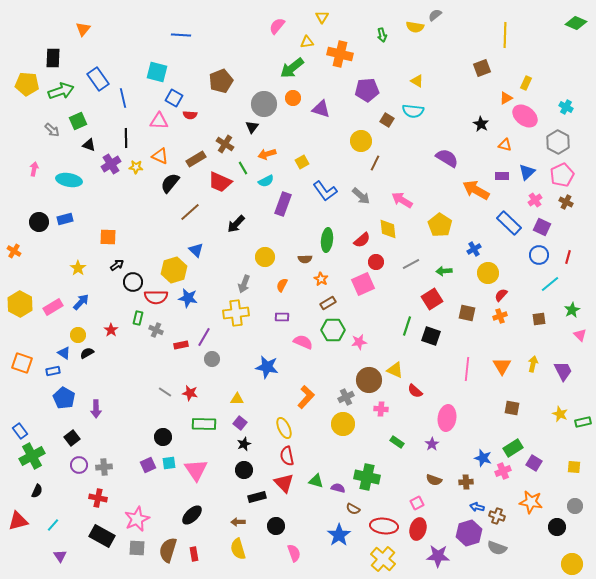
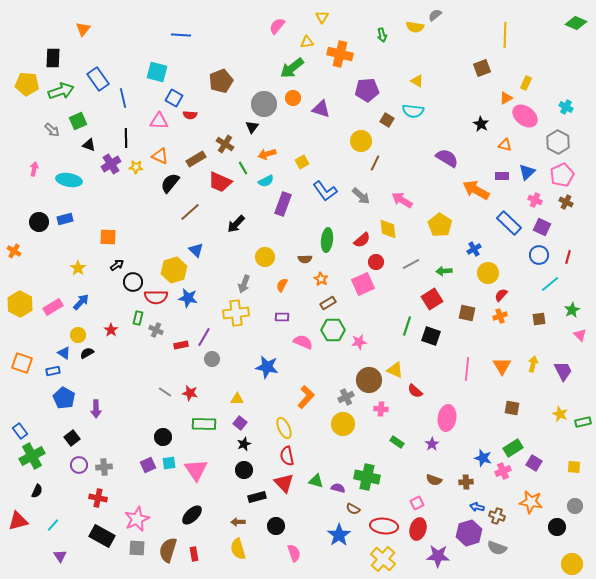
pink cross at (535, 200): rotated 32 degrees counterclockwise
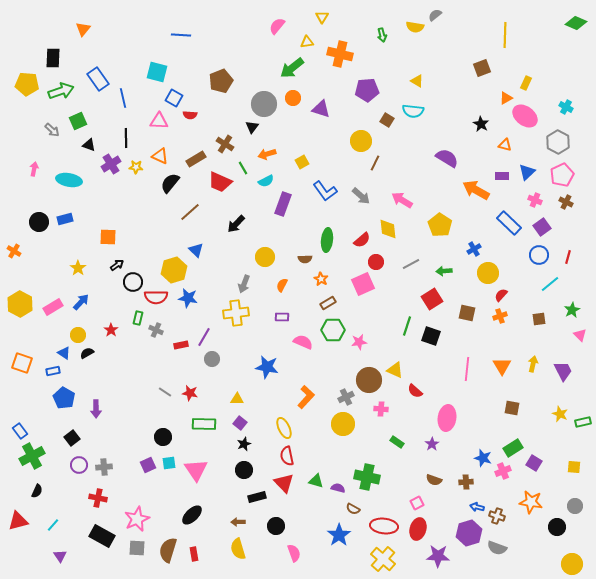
purple square at (542, 227): rotated 30 degrees clockwise
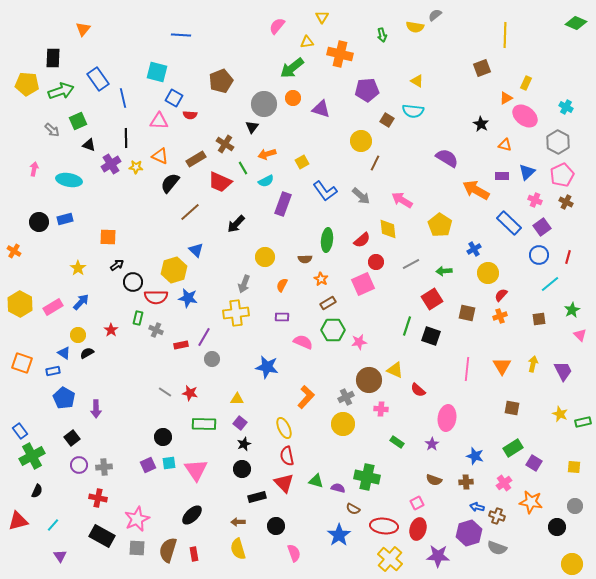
red semicircle at (415, 391): moved 3 px right, 1 px up
blue star at (483, 458): moved 8 px left, 2 px up
black circle at (244, 470): moved 2 px left, 1 px up
pink cross at (503, 471): moved 1 px right, 12 px down; rotated 14 degrees counterclockwise
yellow cross at (383, 559): moved 7 px right
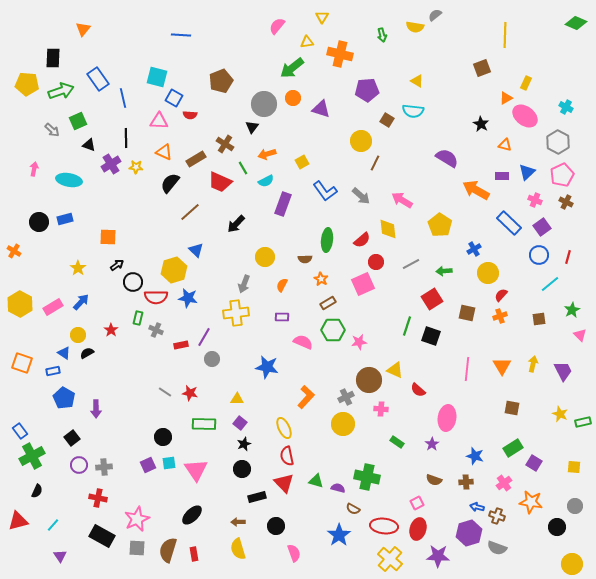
cyan square at (157, 72): moved 5 px down
orange triangle at (160, 156): moved 4 px right, 4 px up
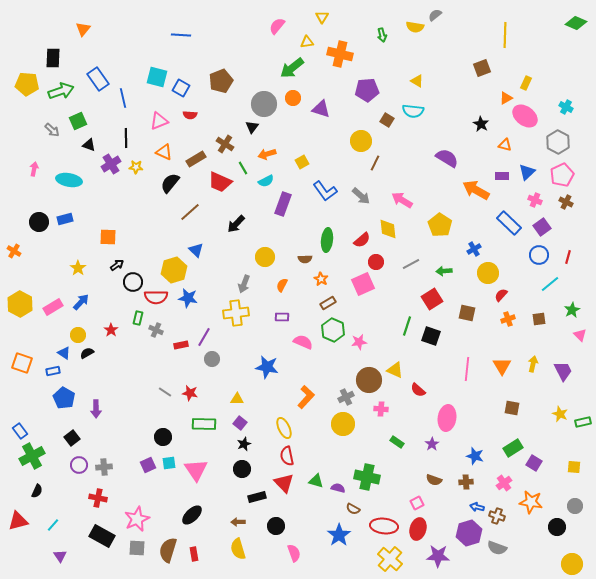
blue square at (174, 98): moved 7 px right, 10 px up
pink triangle at (159, 121): rotated 24 degrees counterclockwise
orange cross at (500, 316): moved 8 px right, 3 px down
green hexagon at (333, 330): rotated 25 degrees clockwise
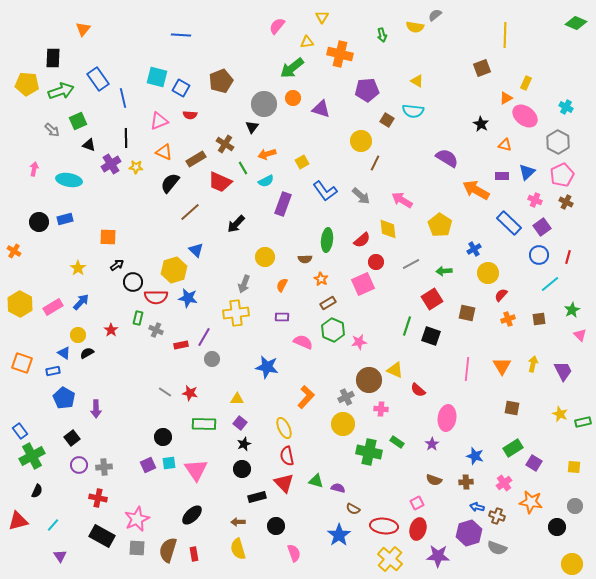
green cross at (367, 477): moved 2 px right, 25 px up
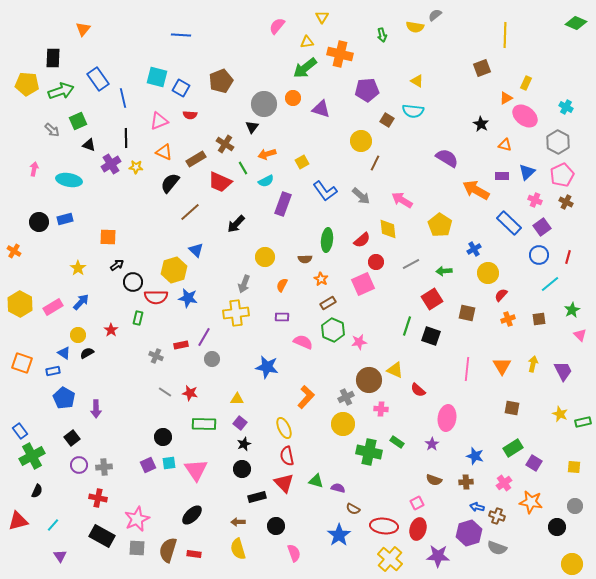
green arrow at (292, 68): moved 13 px right
gray cross at (156, 330): moved 26 px down
red rectangle at (194, 554): rotated 72 degrees counterclockwise
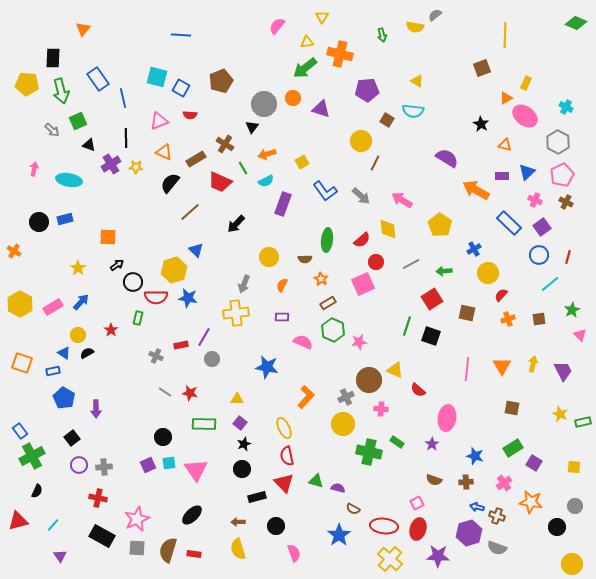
green arrow at (61, 91): rotated 95 degrees clockwise
yellow circle at (265, 257): moved 4 px right
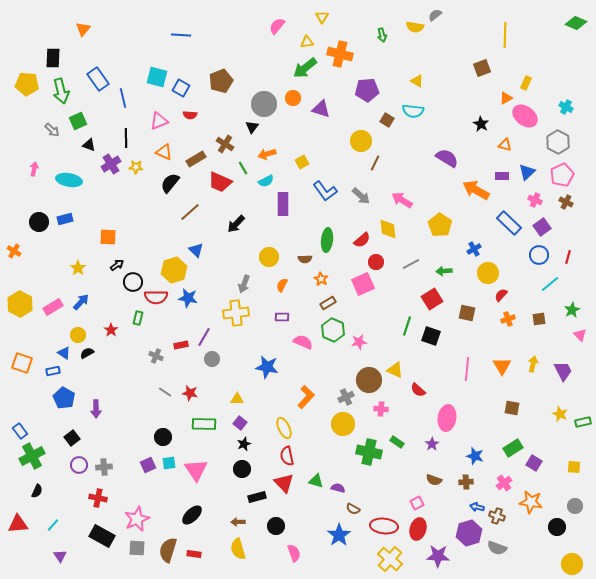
purple rectangle at (283, 204): rotated 20 degrees counterclockwise
red triangle at (18, 521): moved 3 px down; rotated 10 degrees clockwise
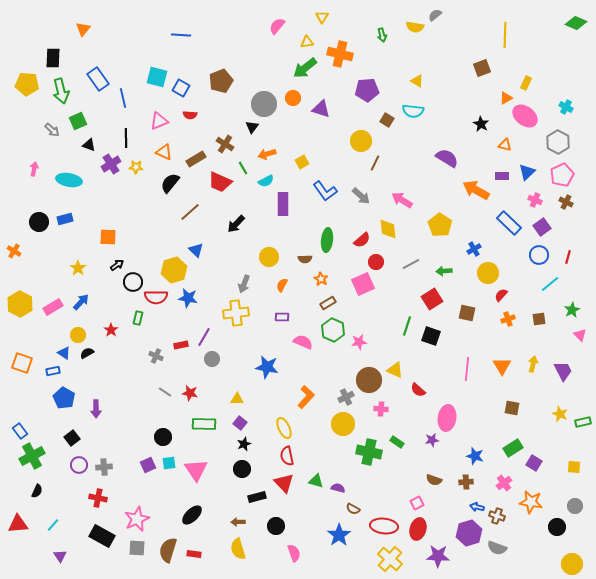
purple star at (432, 444): moved 4 px up; rotated 24 degrees clockwise
